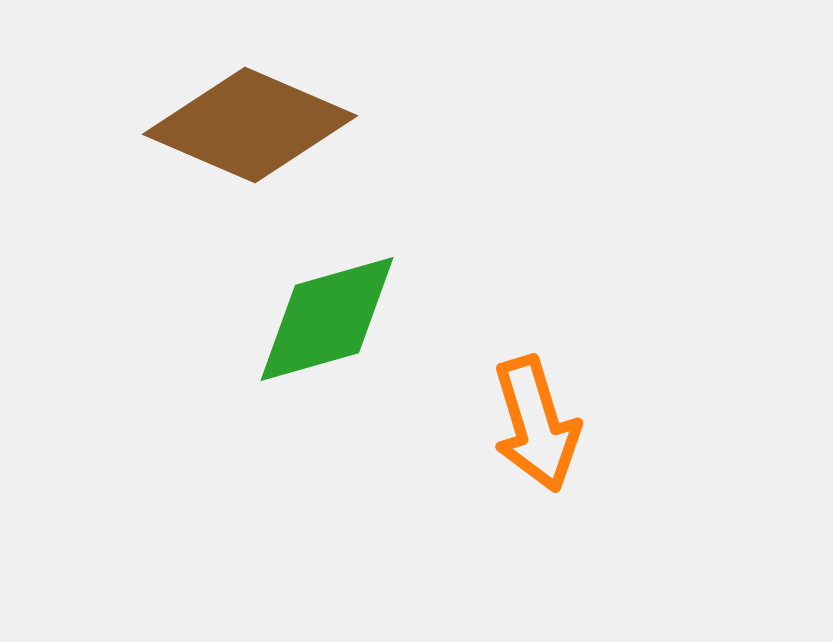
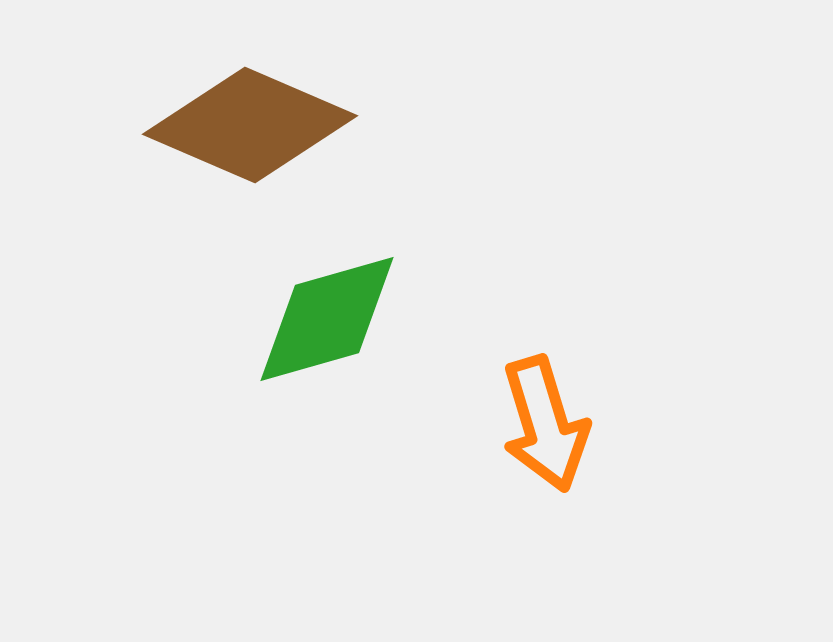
orange arrow: moved 9 px right
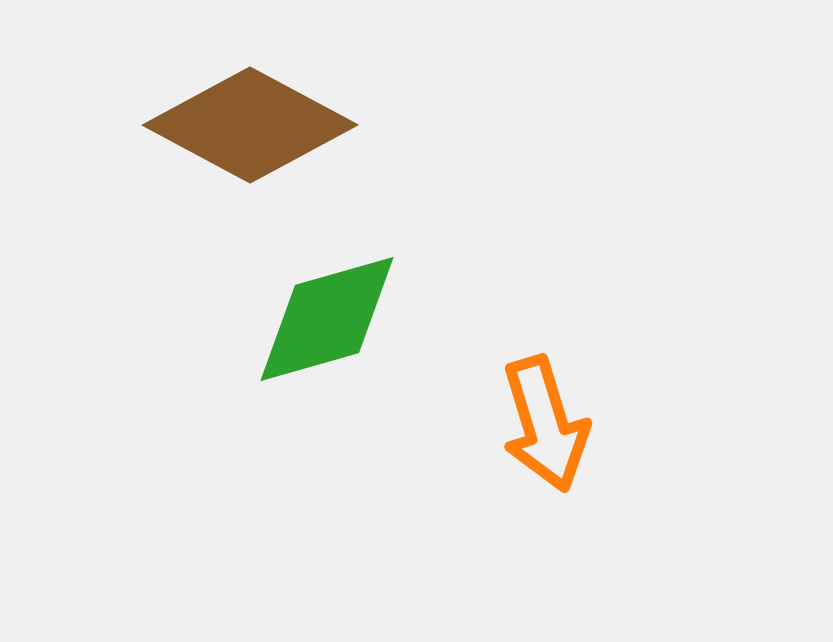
brown diamond: rotated 5 degrees clockwise
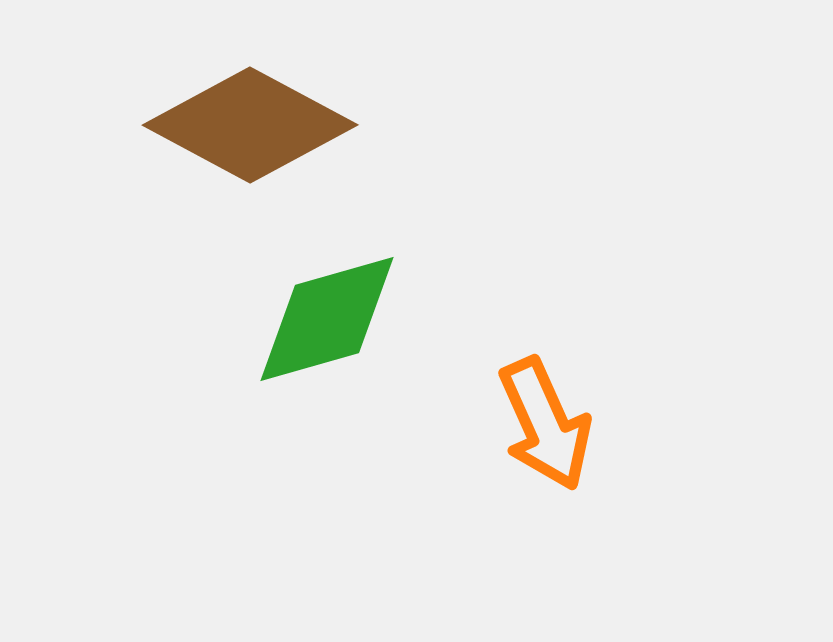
orange arrow: rotated 7 degrees counterclockwise
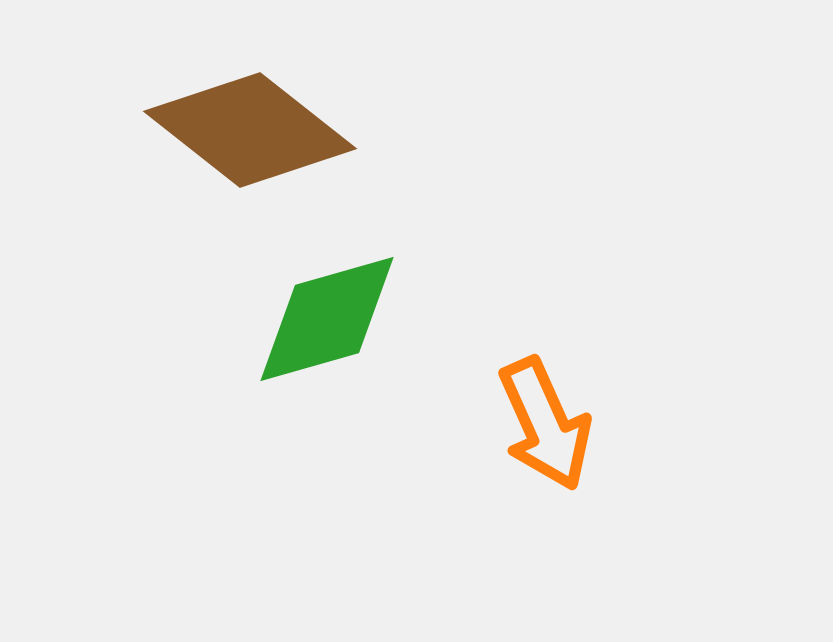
brown diamond: moved 5 px down; rotated 10 degrees clockwise
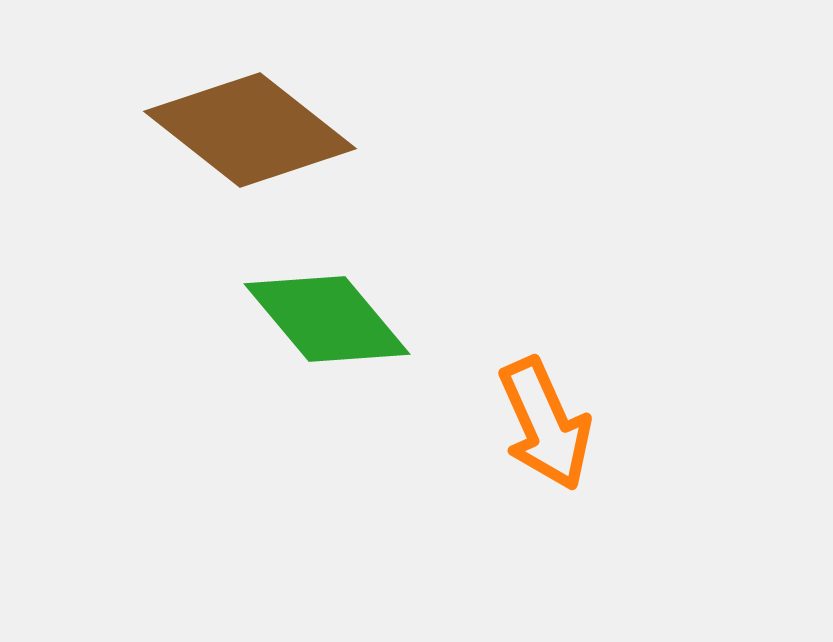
green diamond: rotated 66 degrees clockwise
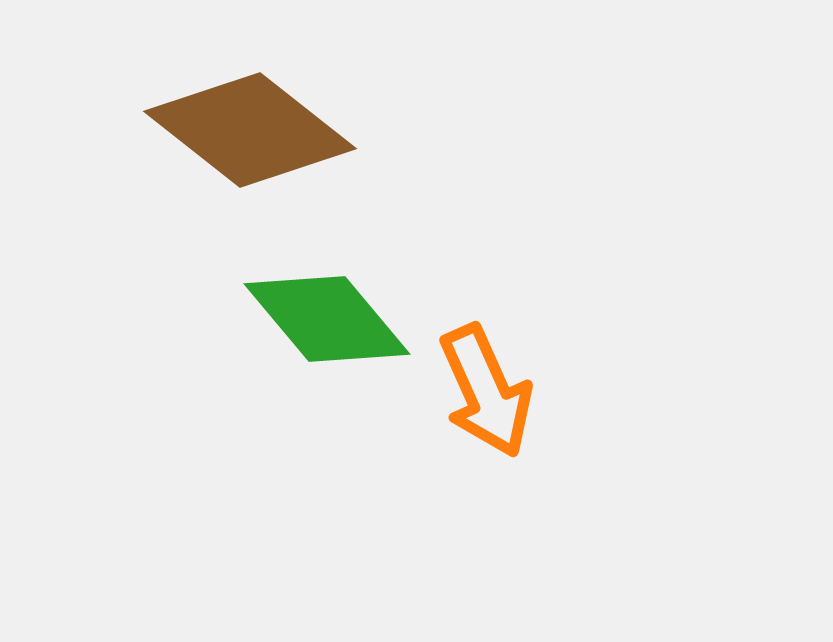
orange arrow: moved 59 px left, 33 px up
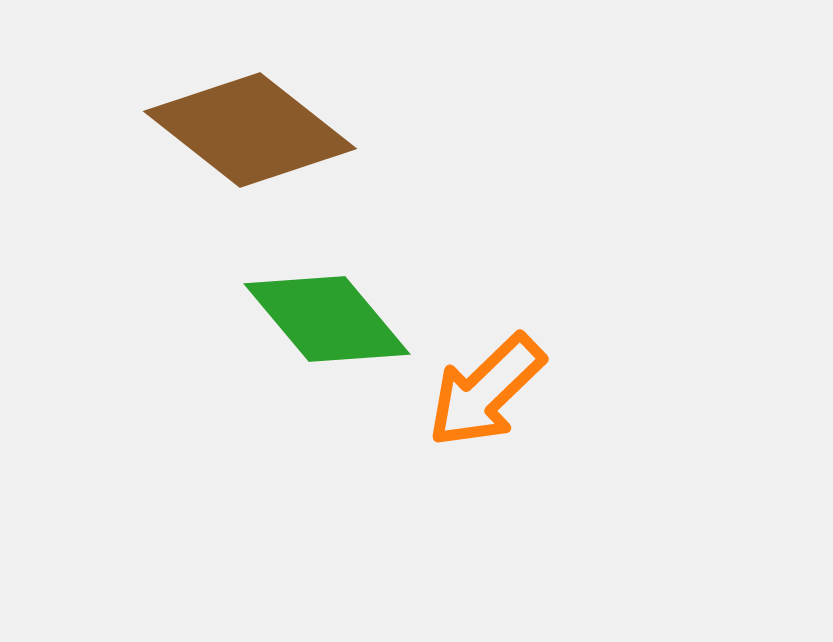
orange arrow: rotated 70 degrees clockwise
